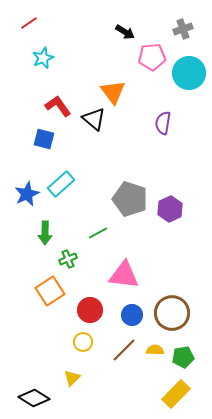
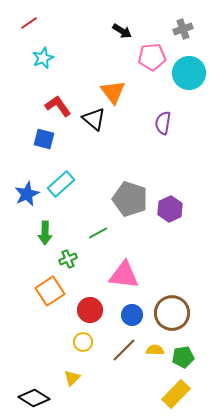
black arrow: moved 3 px left, 1 px up
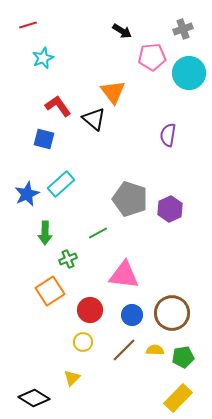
red line: moved 1 px left, 2 px down; rotated 18 degrees clockwise
purple semicircle: moved 5 px right, 12 px down
yellow rectangle: moved 2 px right, 4 px down
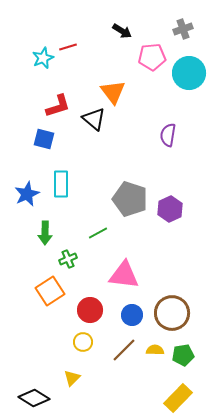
red line: moved 40 px right, 22 px down
red L-shape: rotated 108 degrees clockwise
cyan rectangle: rotated 48 degrees counterclockwise
green pentagon: moved 2 px up
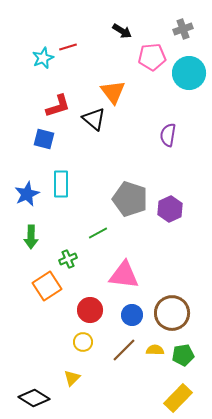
green arrow: moved 14 px left, 4 px down
orange square: moved 3 px left, 5 px up
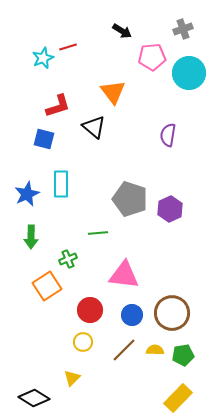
black triangle: moved 8 px down
green line: rotated 24 degrees clockwise
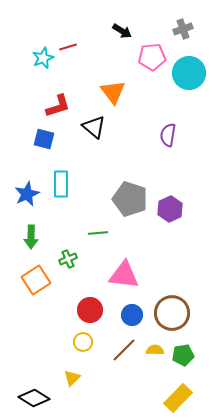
orange square: moved 11 px left, 6 px up
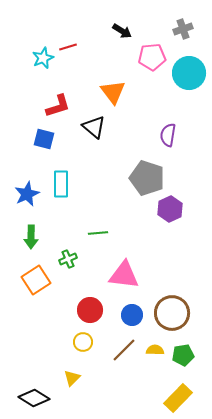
gray pentagon: moved 17 px right, 21 px up
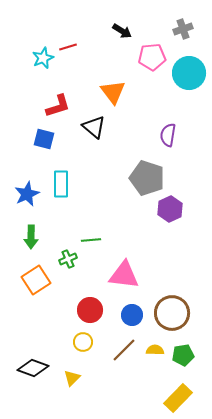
green line: moved 7 px left, 7 px down
black diamond: moved 1 px left, 30 px up; rotated 12 degrees counterclockwise
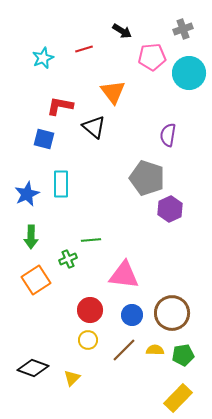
red line: moved 16 px right, 2 px down
red L-shape: moved 2 px right; rotated 152 degrees counterclockwise
yellow circle: moved 5 px right, 2 px up
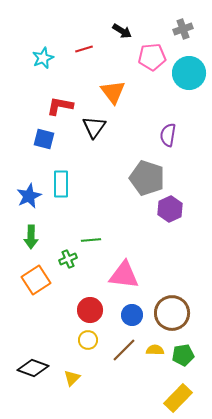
black triangle: rotated 25 degrees clockwise
blue star: moved 2 px right, 2 px down
